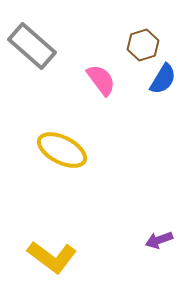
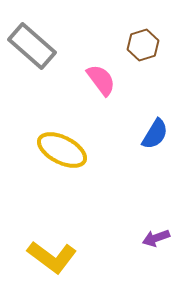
blue semicircle: moved 8 px left, 55 px down
purple arrow: moved 3 px left, 2 px up
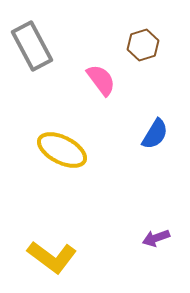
gray rectangle: rotated 21 degrees clockwise
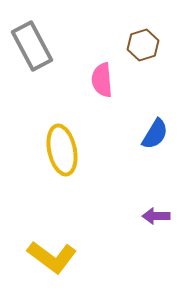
pink semicircle: moved 1 px right; rotated 148 degrees counterclockwise
yellow ellipse: rotated 51 degrees clockwise
purple arrow: moved 22 px up; rotated 20 degrees clockwise
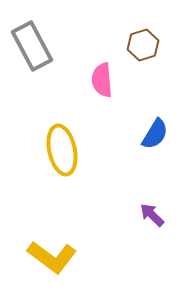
purple arrow: moved 4 px left, 1 px up; rotated 44 degrees clockwise
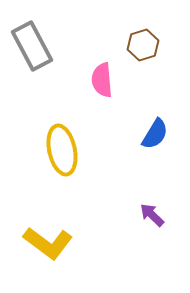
yellow L-shape: moved 4 px left, 14 px up
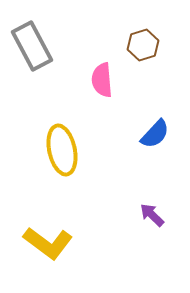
blue semicircle: rotated 12 degrees clockwise
